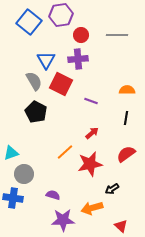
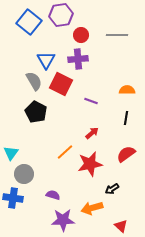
cyan triangle: rotated 35 degrees counterclockwise
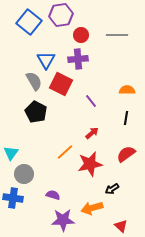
purple line: rotated 32 degrees clockwise
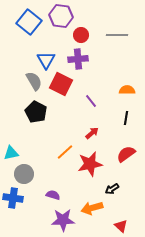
purple hexagon: moved 1 px down; rotated 15 degrees clockwise
cyan triangle: rotated 42 degrees clockwise
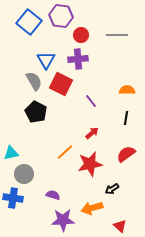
red triangle: moved 1 px left
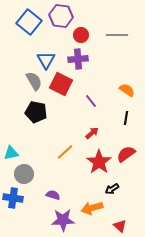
orange semicircle: rotated 35 degrees clockwise
black pentagon: rotated 15 degrees counterclockwise
red star: moved 9 px right, 2 px up; rotated 25 degrees counterclockwise
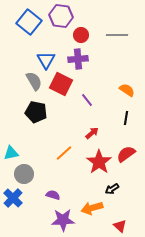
purple line: moved 4 px left, 1 px up
orange line: moved 1 px left, 1 px down
blue cross: rotated 36 degrees clockwise
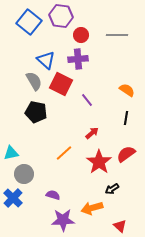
blue triangle: rotated 18 degrees counterclockwise
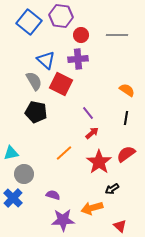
purple line: moved 1 px right, 13 px down
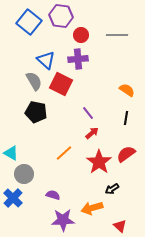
cyan triangle: rotated 42 degrees clockwise
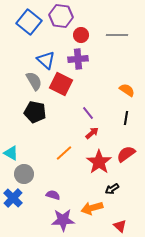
black pentagon: moved 1 px left
